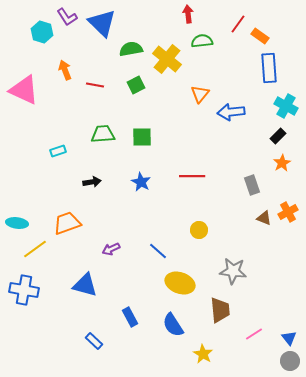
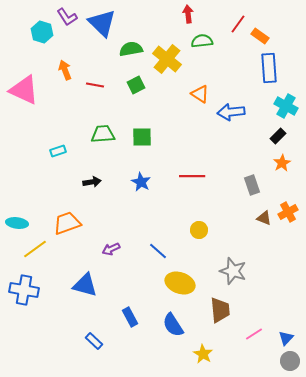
orange triangle at (200, 94): rotated 36 degrees counterclockwise
gray star at (233, 271): rotated 12 degrees clockwise
blue triangle at (289, 338): moved 3 px left; rotated 21 degrees clockwise
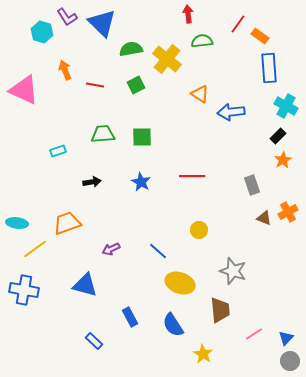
orange star at (282, 163): moved 1 px right, 3 px up
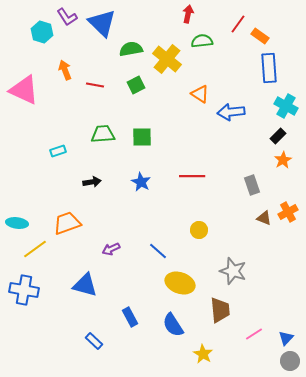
red arrow at (188, 14): rotated 18 degrees clockwise
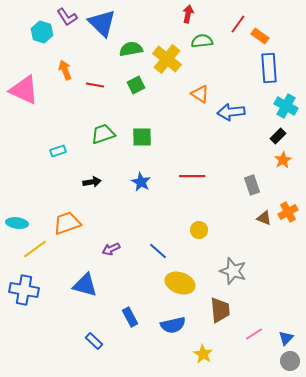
green trapezoid at (103, 134): rotated 15 degrees counterclockwise
blue semicircle at (173, 325): rotated 70 degrees counterclockwise
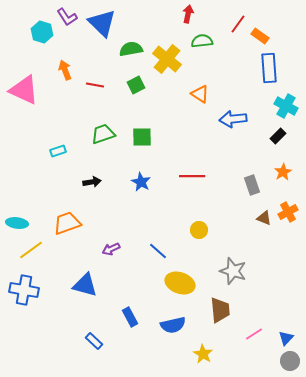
blue arrow at (231, 112): moved 2 px right, 7 px down
orange star at (283, 160): moved 12 px down
yellow line at (35, 249): moved 4 px left, 1 px down
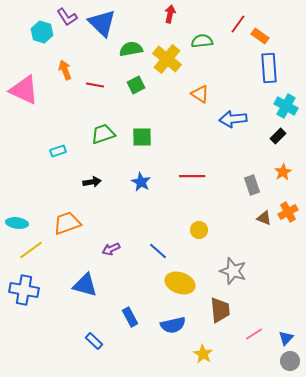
red arrow at (188, 14): moved 18 px left
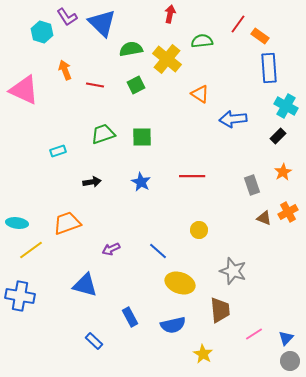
blue cross at (24, 290): moved 4 px left, 6 px down
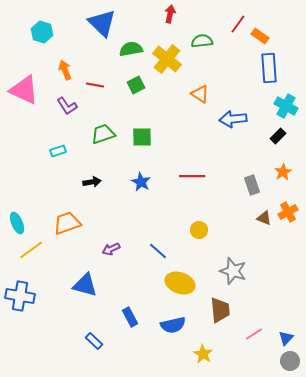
purple L-shape at (67, 17): moved 89 px down
cyan ellipse at (17, 223): rotated 60 degrees clockwise
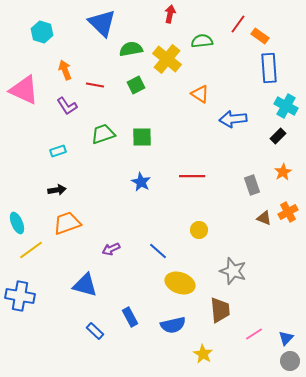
black arrow at (92, 182): moved 35 px left, 8 px down
blue rectangle at (94, 341): moved 1 px right, 10 px up
